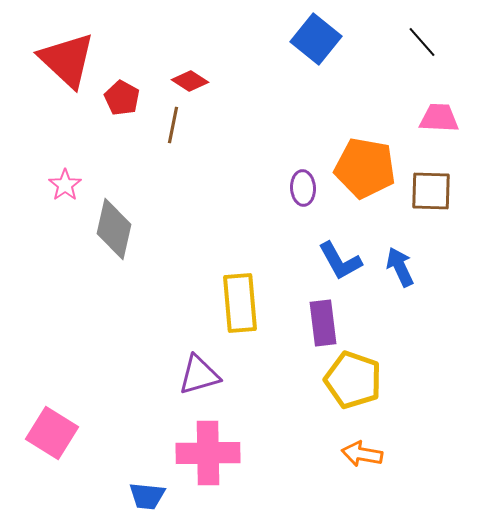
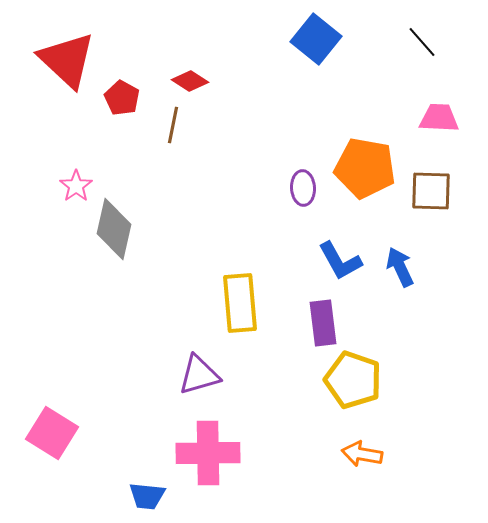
pink star: moved 11 px right, 1 px down
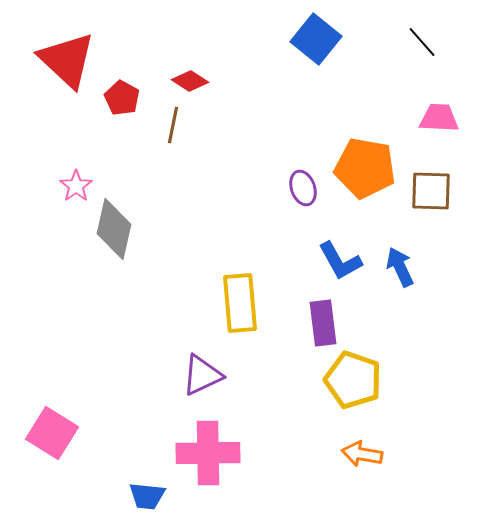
purple ellipse: rotated 16 degrees counterclockwise
purple triangle: moved 3 px right; rotated 9 degrees counterclockwise
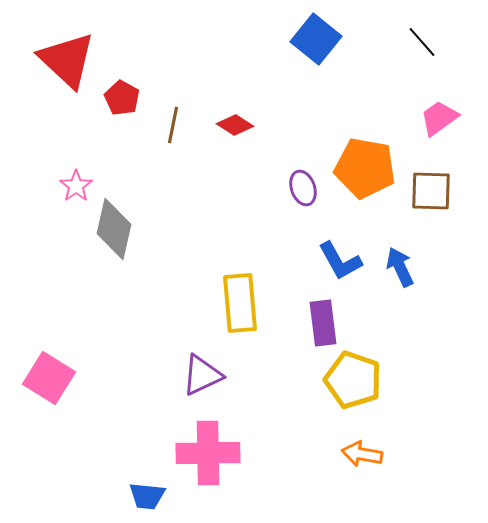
red diamond: moved 45 px right, 44 px down
pink trapezoid: rotated 39 degrees counterclockwise
pink square: moved 3 px left, 55 px up
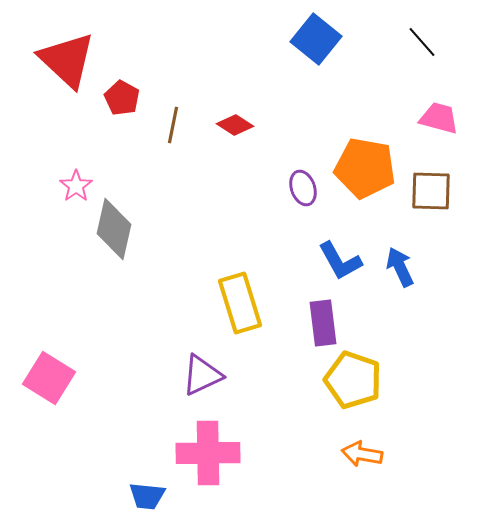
pink trapezoid: rotated 51 degrees clockwise
yellow rectangle: rotated 12 degrees counterclockwise
